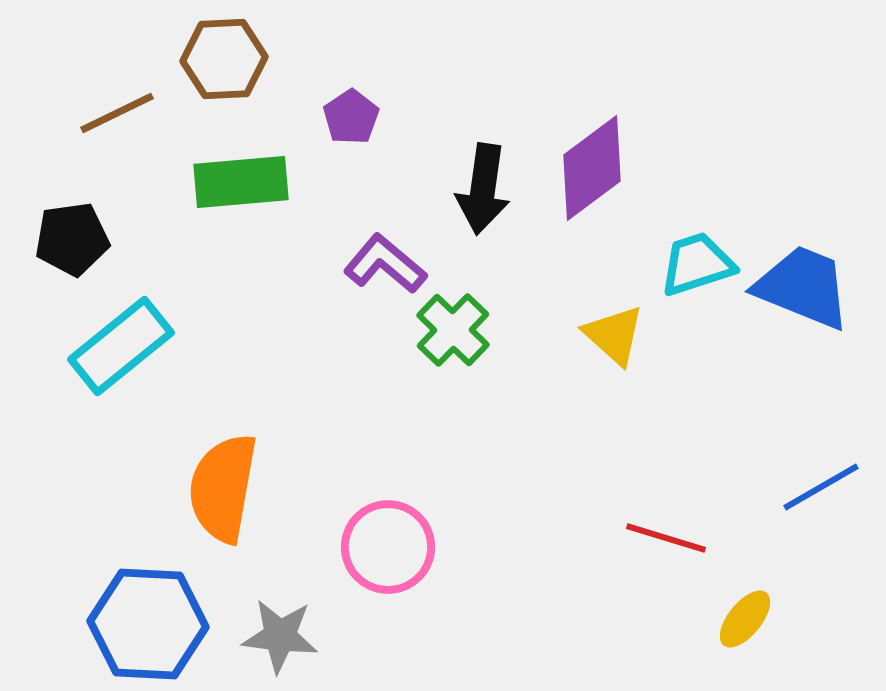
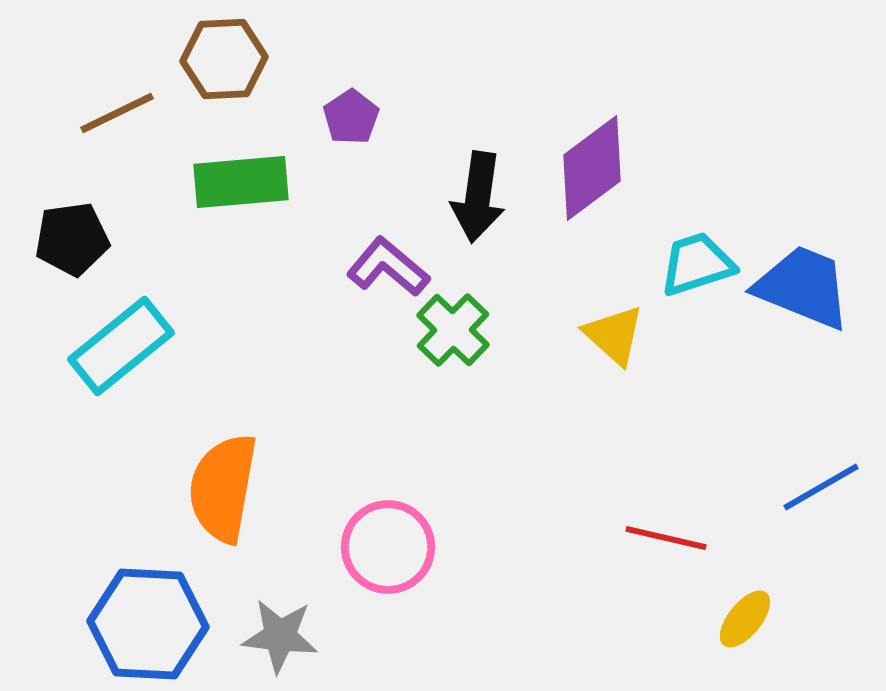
black arrow: moved 5 px left, 8 px down
purple L-shape: moved 3 px right, 3 px down
red line: rotated 4 degrees counterclockwise
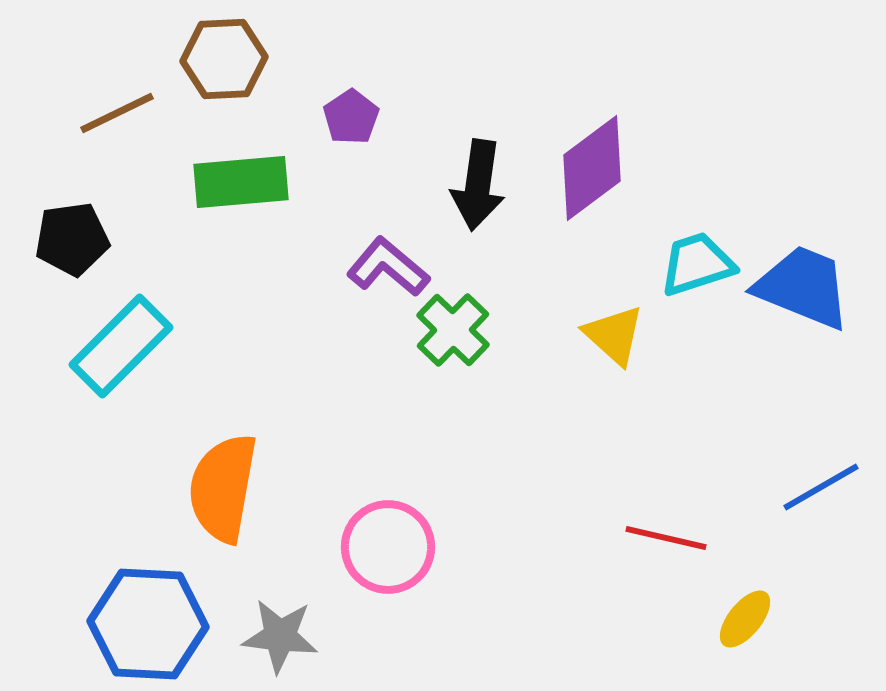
black arrow: moved 12 px up
cyan rectangle: rotated 6 degrees counterclockwise
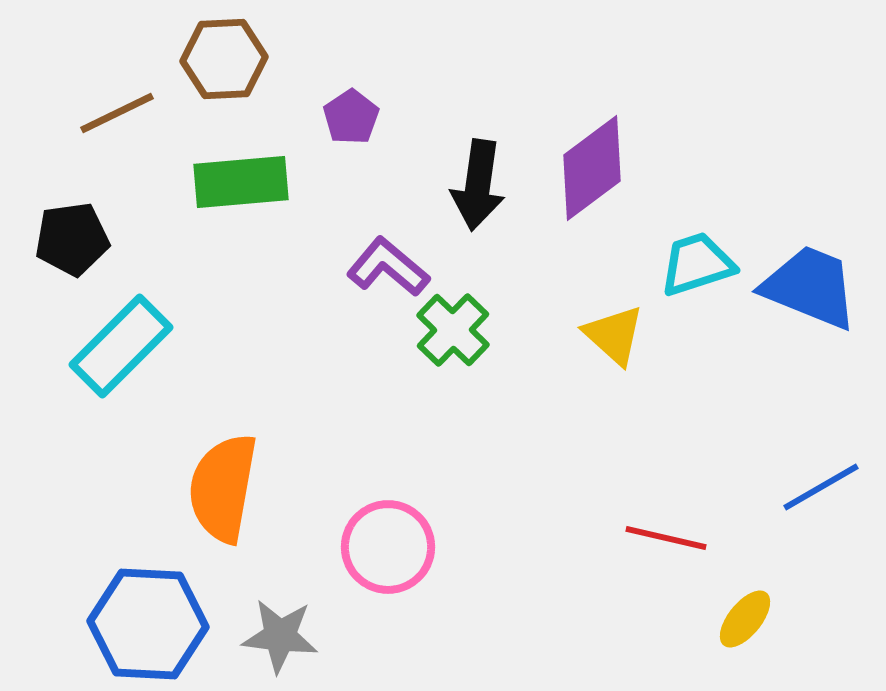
blue trapezoid: moved 7 px right
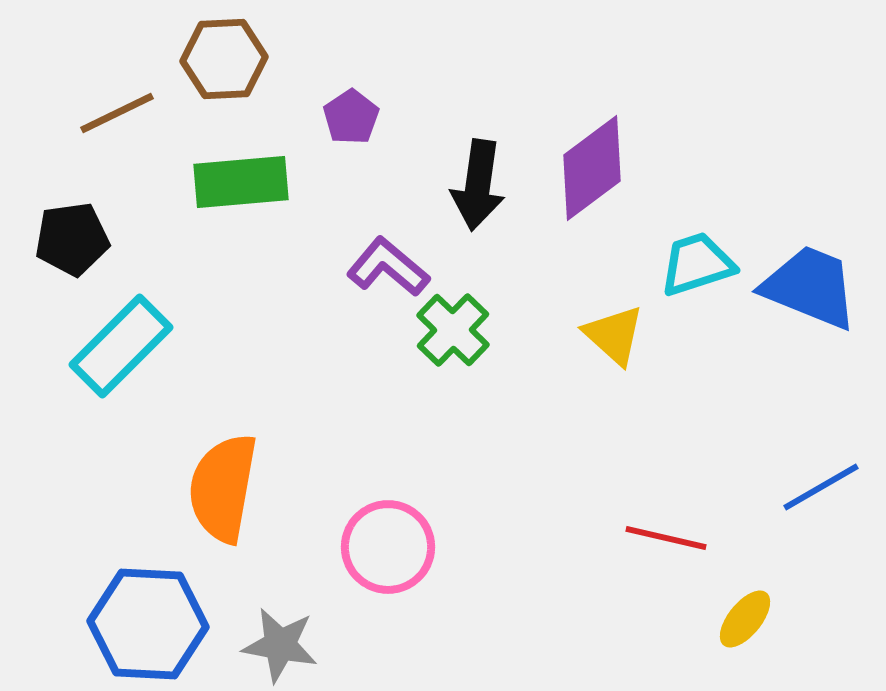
gray star: moved 9 px down; rotated 4 degrees clockwise
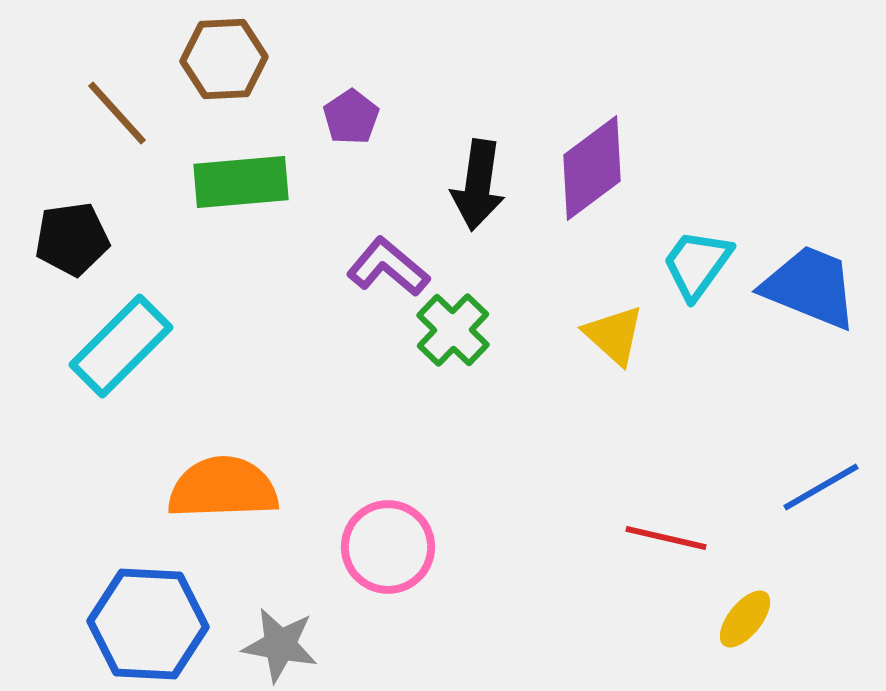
brown line: rotated 74 degrees clockwise
cyan trapezoid: rotated 36 degrees counterclockwise
orange semicircle: rotated 78 degrees clockwise
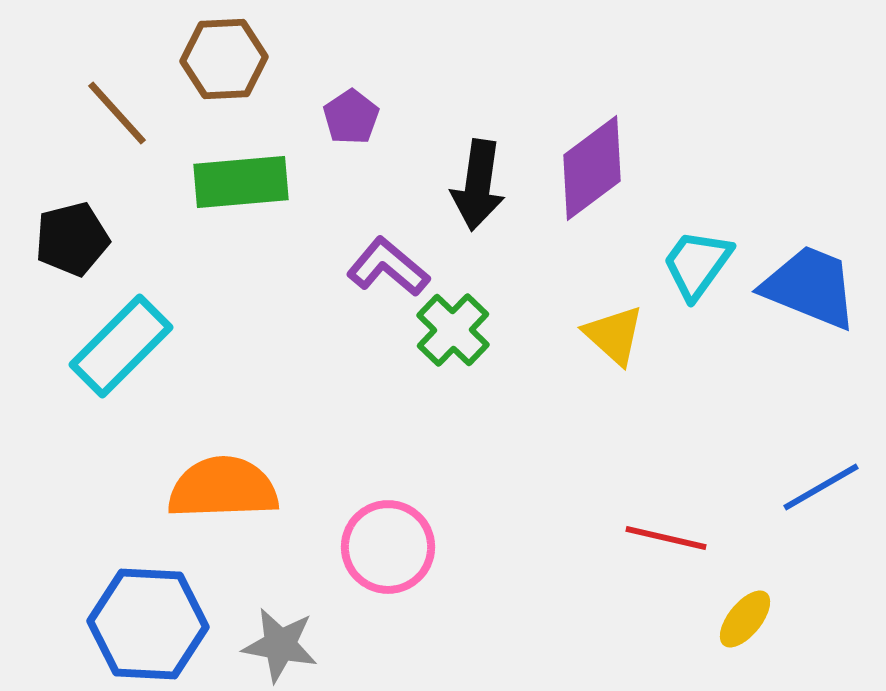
black pentagon: rotated 6 degrees counterclockwise
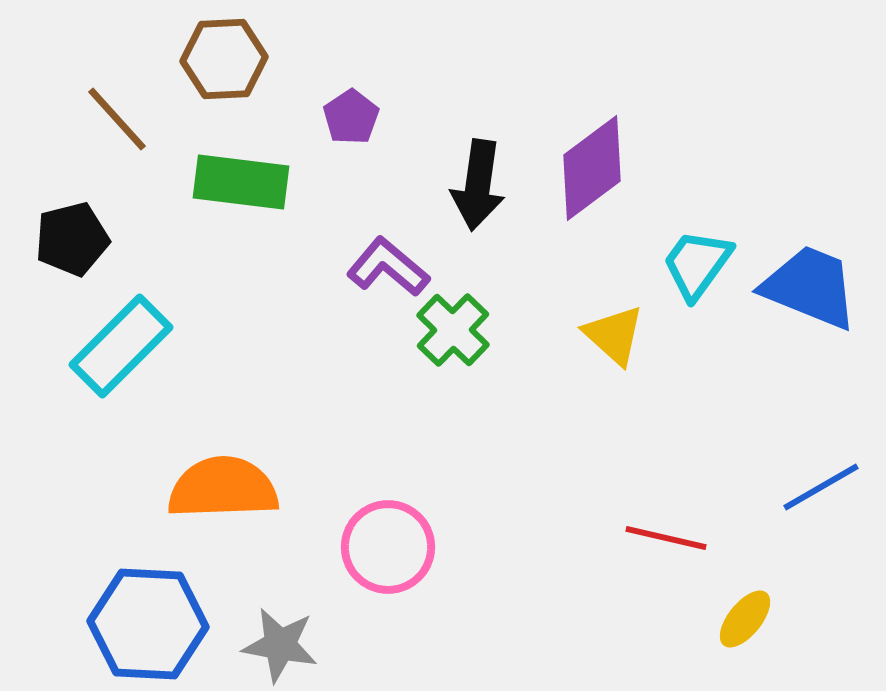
brown line: moved 6 px down
green rectangle: rotated 12 degrees clockwise
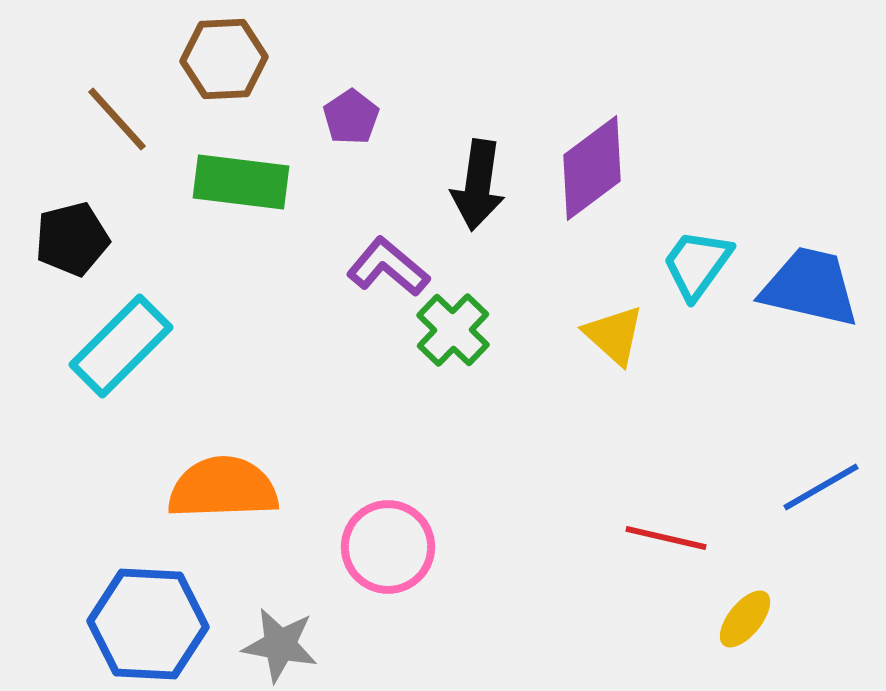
blue trapezoid: rotated 9 degrees counterclockwise
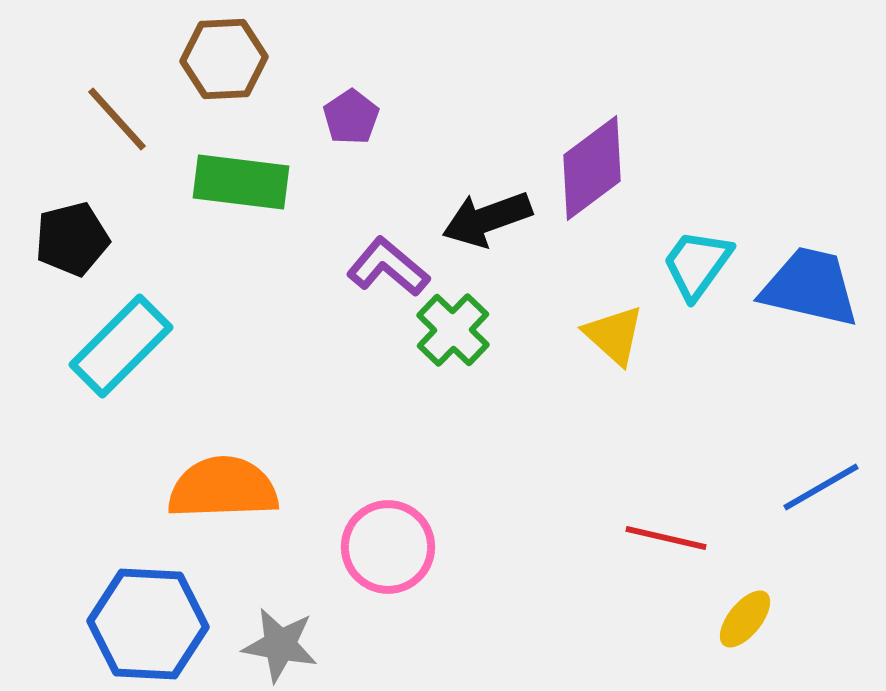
black arrow: moved 9 px right, 34 px down; rotated 62 degrees clockwise
